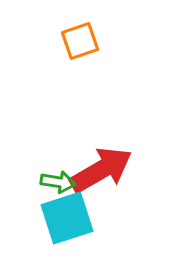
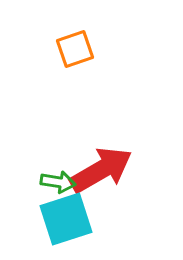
orange square: moved 5 px left, 8 px down
cyan square: moved 1 px left, 1 px down
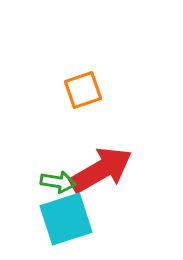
orange square: moved 8 px right, 41 px down
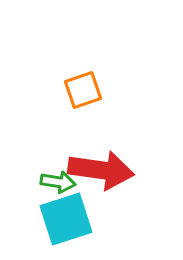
red arrow: rotated 38 degrees clockwise
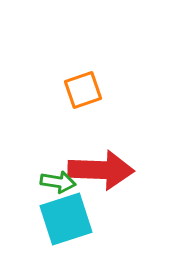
red arrow: rotated 6 degrees counterclockwise
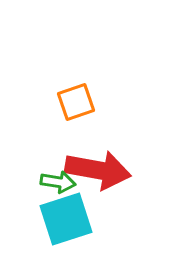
orange square: moved 7 px left, 12 px down
red arrow: moved 3 px left; rotated 8 degrees clockwise
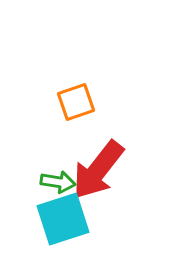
red arrow: rotated 118 degrees clockwise
cyan square: moved 3 px left
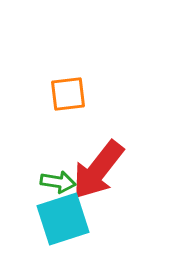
orange square: moved 8 px left, 8 px up; rotated 12 degrees clockwise
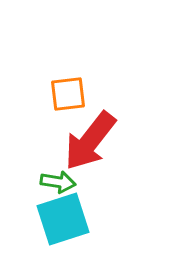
red arrow: moved 8 px left, 29 px up
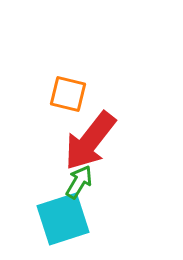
orange square: rotated 21 degrees clockwise
green arrow: moved 21 px right; rotated 68 degrees counterclockwise
